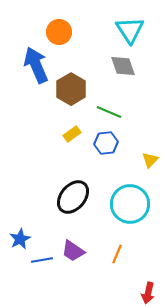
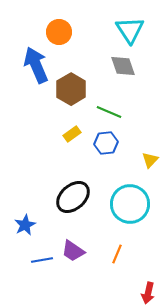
black ellipse: rotated 8 degrees clockwise
blue star: moved 5 px right, 14 px up
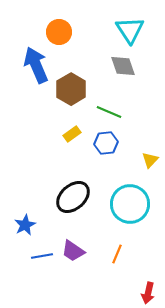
blue line: moved 4 px up
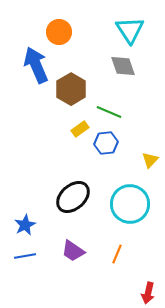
yellow rectangle: moved 8 px right, 5 px up
blue line: moved 17 px left
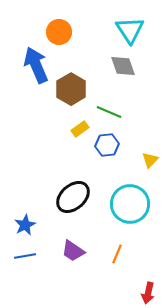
blue hexagon: moved 1 px right, 2 px down
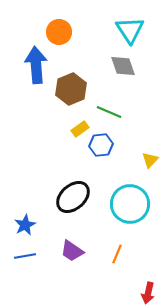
blue arrow: rotated 18 degrees clockwise
brown hexagon: rotated 8 degrees clockwise
blue hexagon: moved 6 px left
purple trapezoid: moved 1 px left
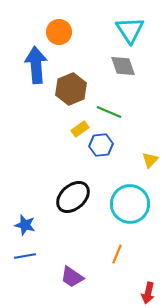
blue star: rotated 30 degrees counterclockwise
purple trapezoid: moved 26 px down
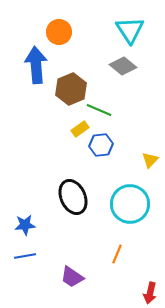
gray diamond: rotated 32 degrees counterclockwise
green line: moved 10 px left, 2 px up
black ellipse: rotated 72 degrees counterclockwise
blue star: rotated 20 degrees counterclockwise
red arrow: moved 2 px right
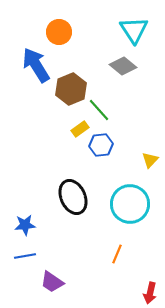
cyan triangle: moved 4 px right
blue arrow: rotated 27 degrees counterclockwise
green line: rotated 25 degrees clockwise
purple trapezoid: moved 20 px left, 5 px down
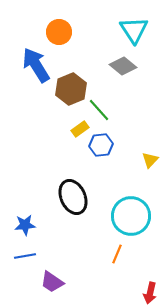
cyan circle: moved 1 px right, 12 px down
